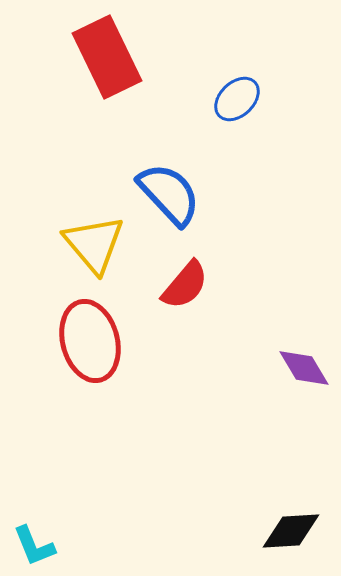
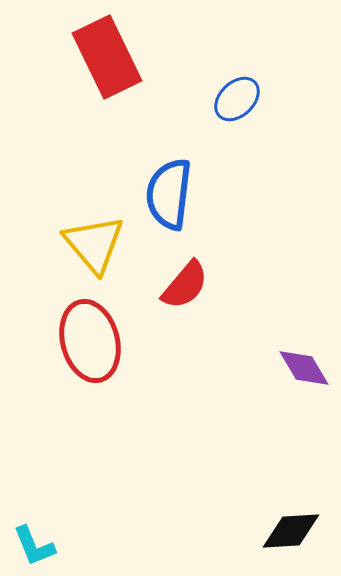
blue semicircle: rotated 130 degrees counterclockwise
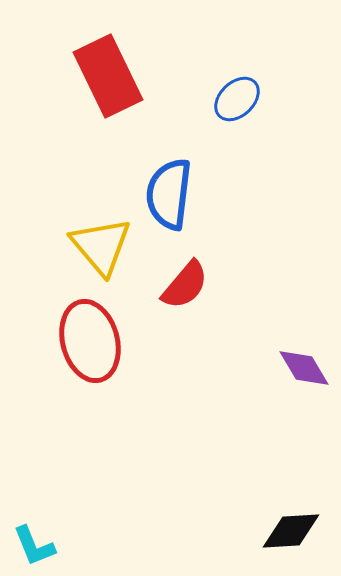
red rectangle: moved 1 px right, 19 px down
yellow triangle: moved 7 px right, 2 px down
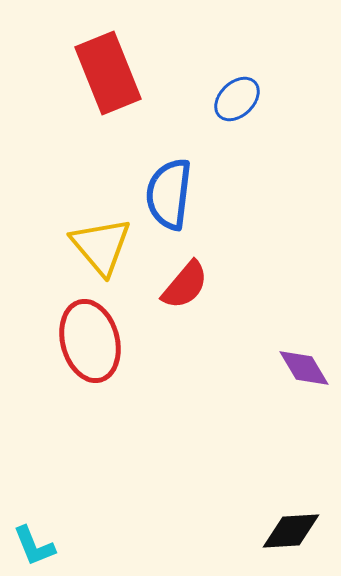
red rectangle: moved 3 px up; rotated 4 degrees clockwise
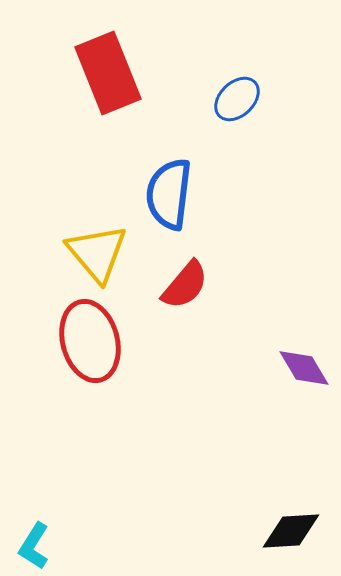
yellow triangle: moved 4 px left, 7 px down
cyan L-shape: rotated 54 degrees clockwise
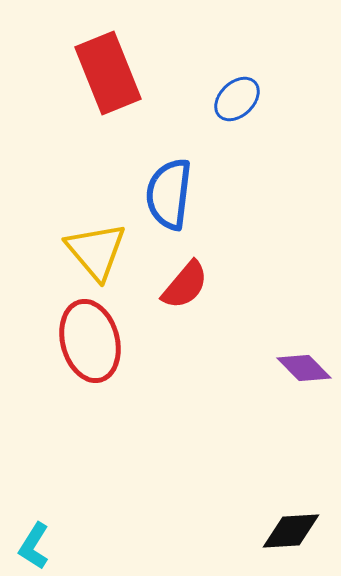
yellow triangle: moved 1 px left, 2 px up
purple diamond: rotated 14 degrees counterclockwise
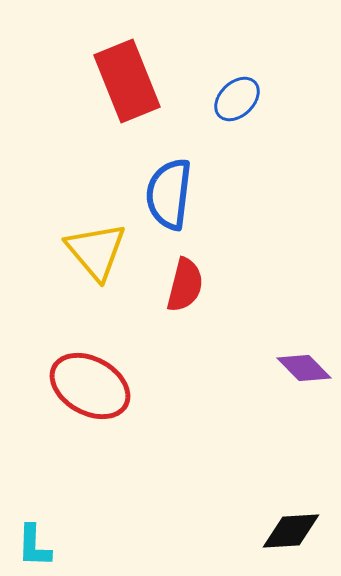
red rectangle: moved 19 px right, 8 px down
red semicircle: rotated 26 degrees counterclockwise
red ellipse: moved 45 px down; rotated 46 degrees counterclockwise
cyan L-shape: rotated 30 degrees counterclockwise
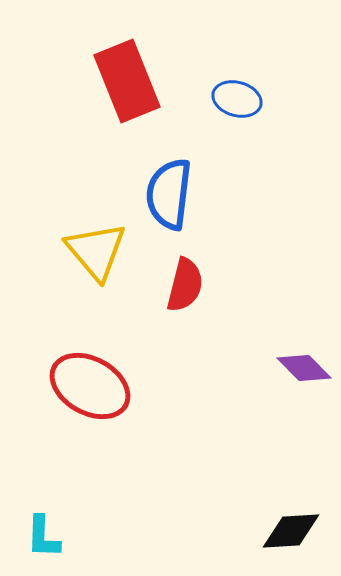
blue ellipse: rotated 60 degrees clockwise
cyan L-shape: moved 9 px right, 9 px up
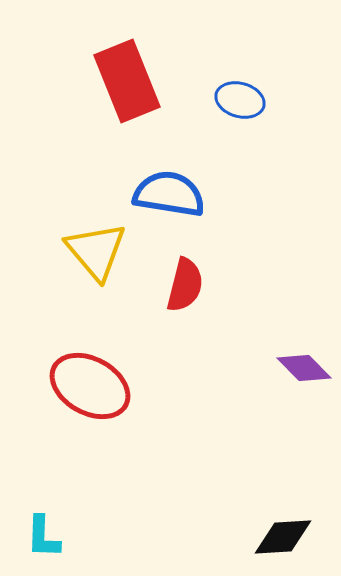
blue ellipse: moved 3 px right, 1 px down
blue semicircle: rotated 92 degrees clockwise
black diamond: moved 8 px left, 6 px down
